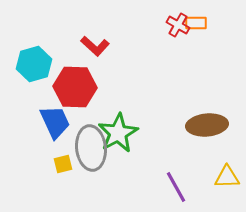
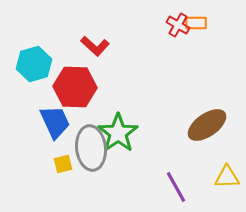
brown ellipse: rotated 30 degrees counterclockwise
green star: rotated 6 degrees counterclockwise
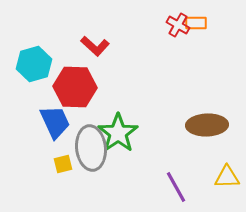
brown ellipse: rotated 33 degrees clockwise
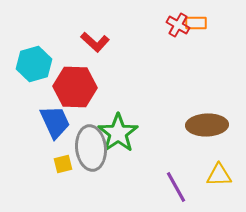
red L-shape: moved 4 px up
yellow triangle: moved 8 px left, 2 px up
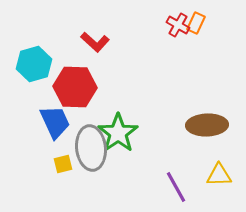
orange rectangle: rotated 65 degrees counterclockwise
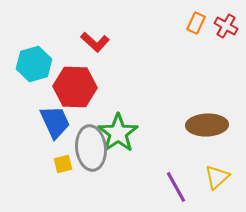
red cross: moved 48 px right, 1 px down
yellow triangle: moved 2 px left, 2 px down; rotated 40 degrees counterclockwise
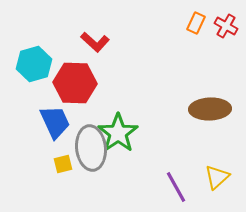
red hexagon: moved 4 px up
brown ellipse: moved 3 px right, 16 px up
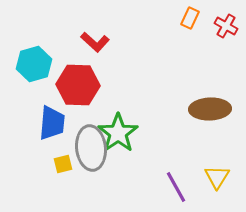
orange rectangle: moved 6 px left, 5 px up
red hexagon: moved 3 px right, 2 px down
blue trapezoid: moved 3 px left, 1 px down; rotated 30 degrees clockwise
yellow triangle: rotated 16 degrees counterclockwise
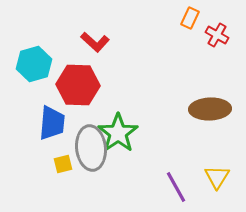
red cross: moved 9 px left, 9 px down
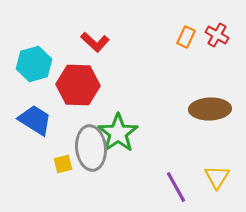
orange rectangle: moved 4 px left, 19 px down
blue trapezoid: moved 17 px left, 3 px up; rotated 63 degrees counterclockwise
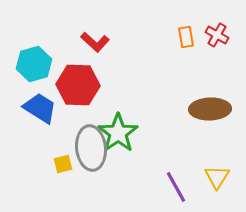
orange rectangle: rotated 35 degrees counterclockwise
blue trapezoid: moved 5 px right, 12 px up
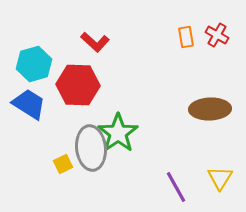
blue trapezoid: moved 11 px left, 4 px up
yellow square: rotated 12 degrees counterclockwise
yellow triangle: moved 3 px right, 1 px down
